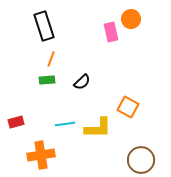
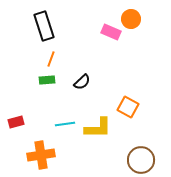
pink rectangle: rotated 54 degrees counterclockwise
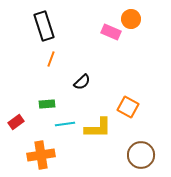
green rectangle: moved 24 px down
red rectangle: rotated 21 degrees counterclockwise
brown circle: moved 5 px up
